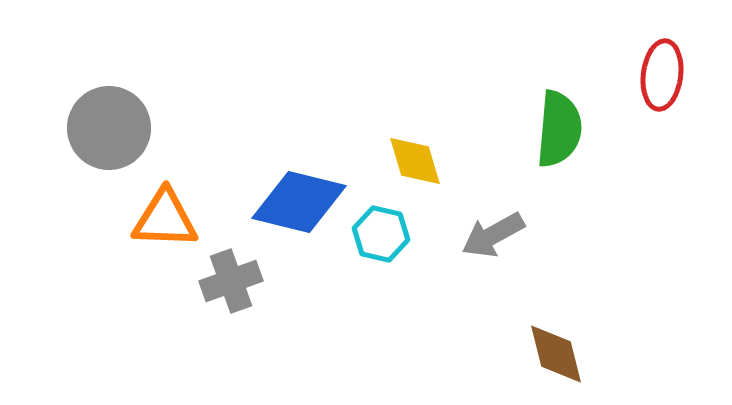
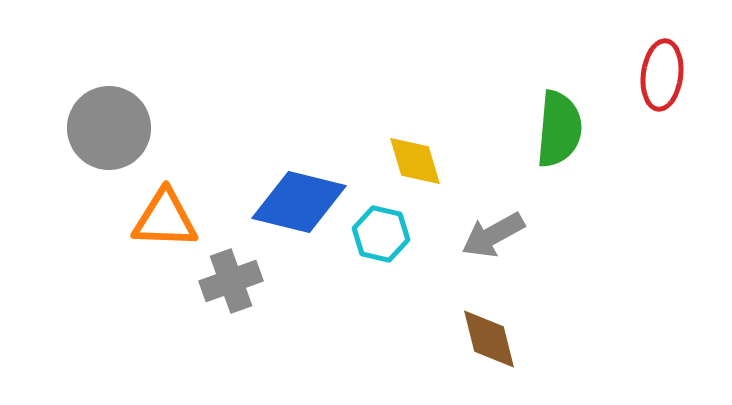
brown diamond: moved 67 px left, 15 px up
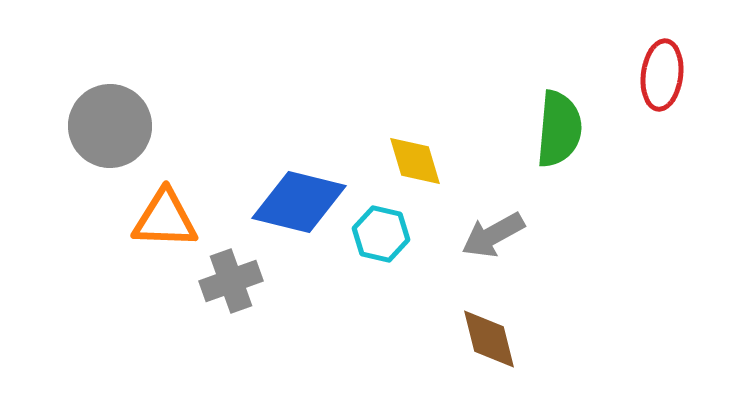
gray circle: moved 1 px right, 2 px up
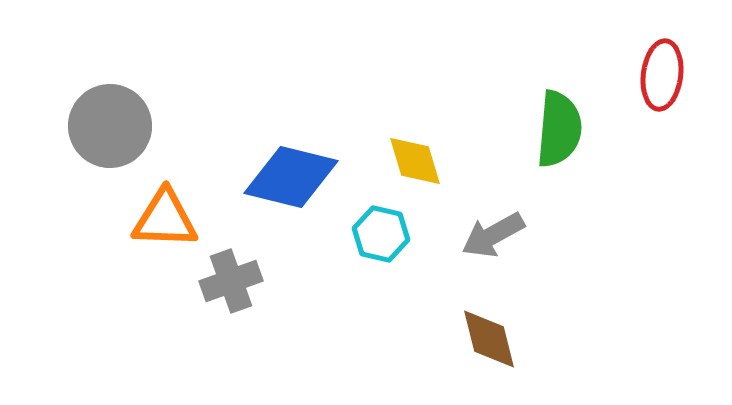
blue diamond: moved 8 px left, 25 px up
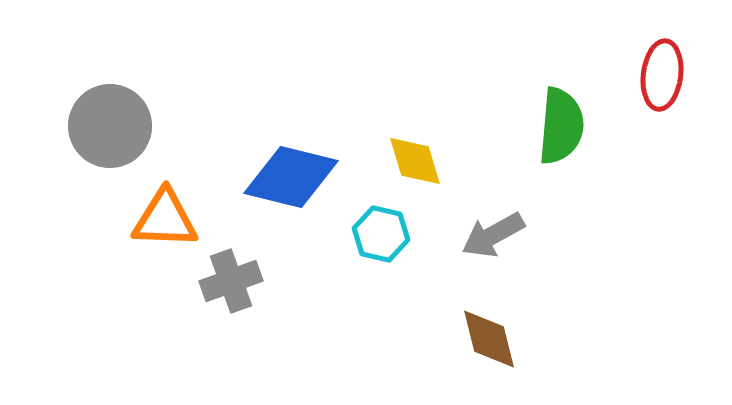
green semicircle: moved 2 px right, 3 px up
